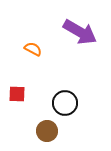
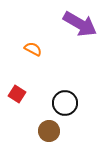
purple arrow: moved 8 px up
red square: rotated 30 degrees clockwise
brown circle: moved 2 px right
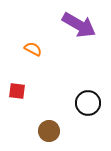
purple arrow: moved 1 px left, 1 px down
red square: moved 3 px up; rotated 24 degrees counterclockwise
black circle: moved 23 px right
